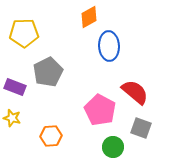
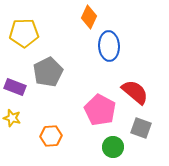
orange diamond: rotated 35 degrees counterclockwise
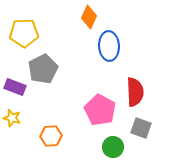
gray pentagon: moved 5 px left, 3 px up
red semicircle: rotated 48 degrees clockwise
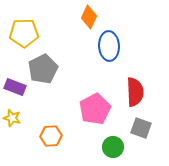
pink pentagon: moved 5 px left, 1 px up; rotated 16 degrees clockwise
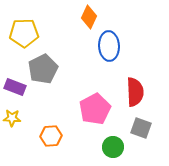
yellow star: rotated 12 degrees counterclockwise
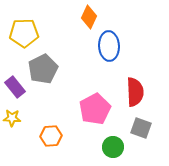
purple rectangle: rotated 30 degrees clockwise
